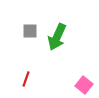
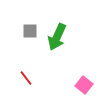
red line: moved 1 px up; rotated 56 degrees counterclockwise
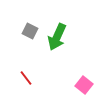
gray square: rotated 28 degrees clockwise
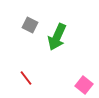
gray square: moved 6 px up
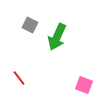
red line: moved 7 px left
pink square: rotated 18 degrees counterclockwise
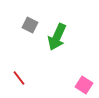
pink square: rotated 12 degrees clockwise
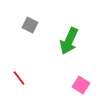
green arrow: moved 12 px right, 4 px down
pink square: moved 3 px left
